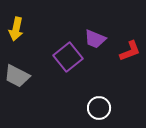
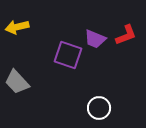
yellow arrow: moved 1 px right, 2 px up; rotated 65 degrees clockwise
red L-shape: moved 4 px left, 16 px up
purple square: moved 2 px up; rotated 32 degrees counterclockwise
gray trapezoid: moved 6 px down; rotated 20 degrees clockwise
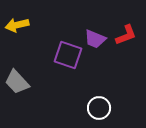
yellow arrow: moved 2 px up
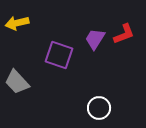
yellow arrow: moved 2 px up
red L-shape: moved 2 px left, 1 px up
purple trapezoid: rotated 100 degrees clockwise
purple square: moved 9 px left
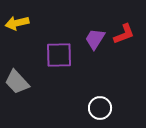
purple square: rotated 20 degrees counterclockwise
white circle: moved 1 px right
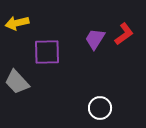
red L-shape: rotated 15 degrees counterclockwise
purple square: moved 12 px left, 3 px up
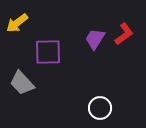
yellow arrow: rotated 25 degrees counterclockwise
purple square: moved 1 px right
gray trapezoid: moved 5 px right, 1 px down
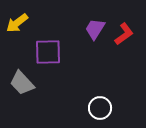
purple trapezoid: moved 10 px up
